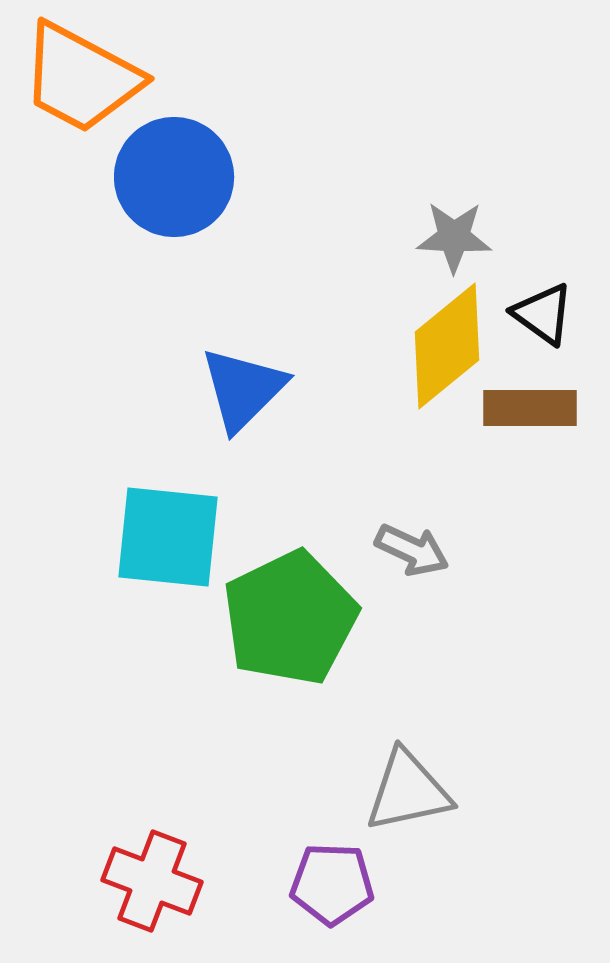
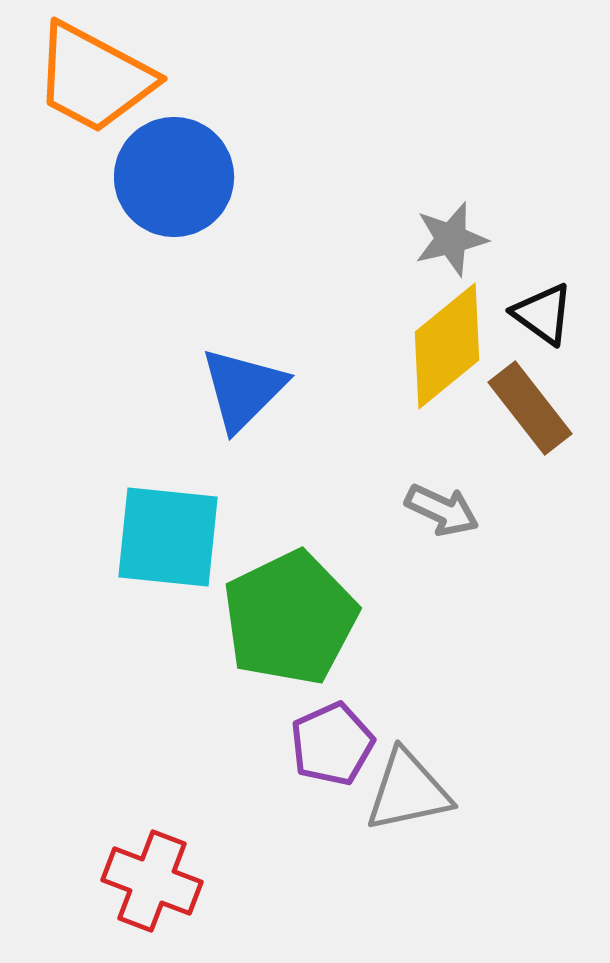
orange trapezoid: moved 13 px right
gray star: moved 3 px left, 2 px down; rotated 16 degrees counterclockwise
brown rectangle: rotated 52 degrees clockwise
gray arrow: moved 30 px right, 40 px up
purple pentagon: moved 140 px up; rotated 26 degrees counterclockwise
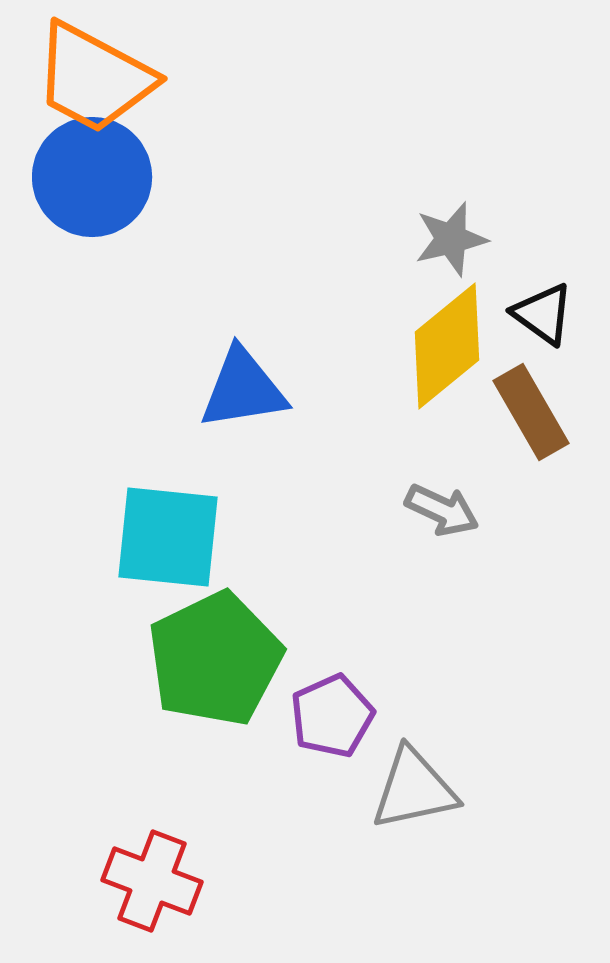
blue circle: moved 82 px left
blue triangle: rotated 36 degrees clockwise
brown rectangle: moved 1 px right, 4 px down; rotated 8 degrees clockwise
green pentagon: moved 75 px left, 41 px down
purple pentagon: moved 28 px up
gray triangle: moved 6 px right, 2 px up
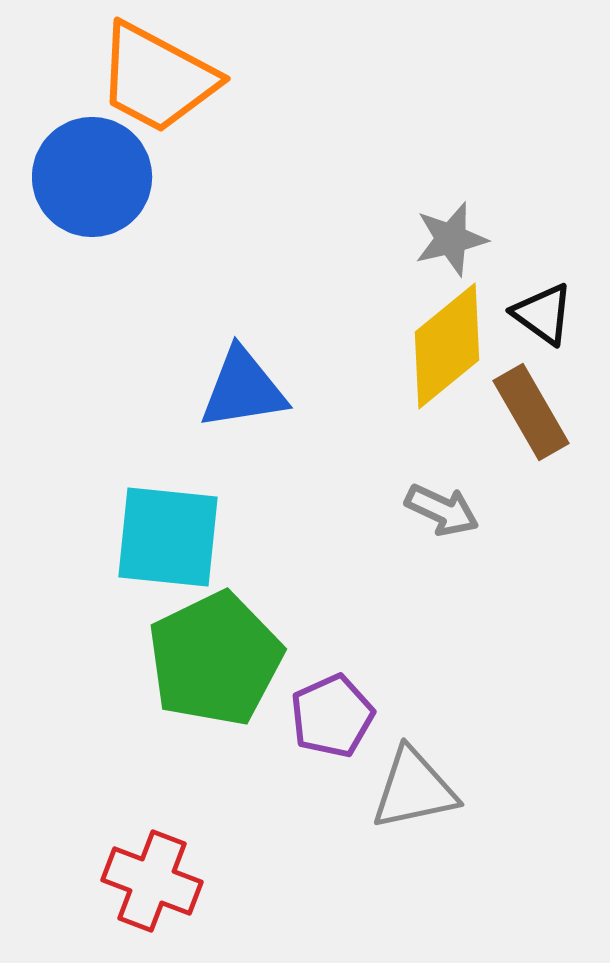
orange trapezoid: moved 63 px right
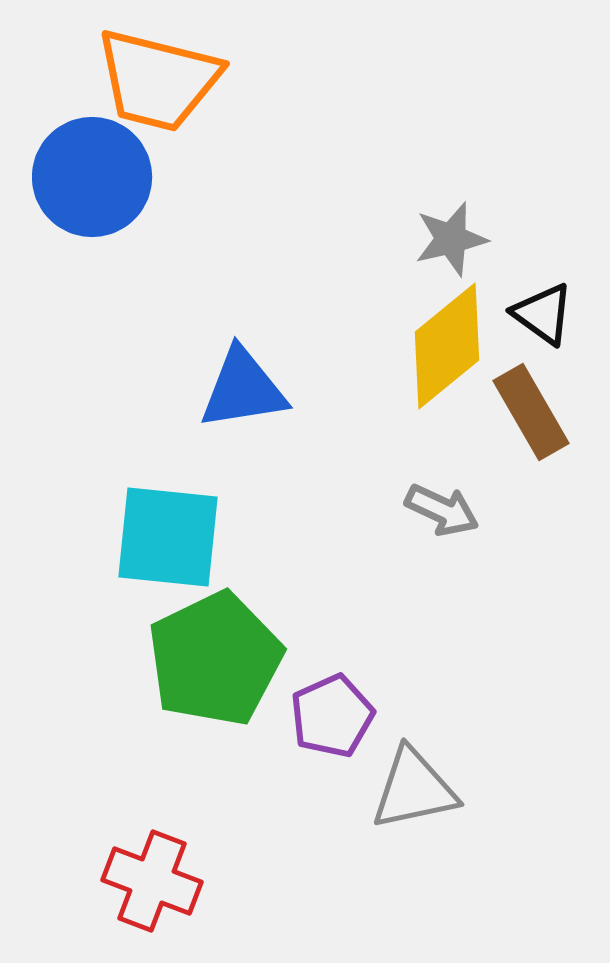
orange trapezoid: moved 1 px right, 2 px down; rotated 14 degrees counterclockwise
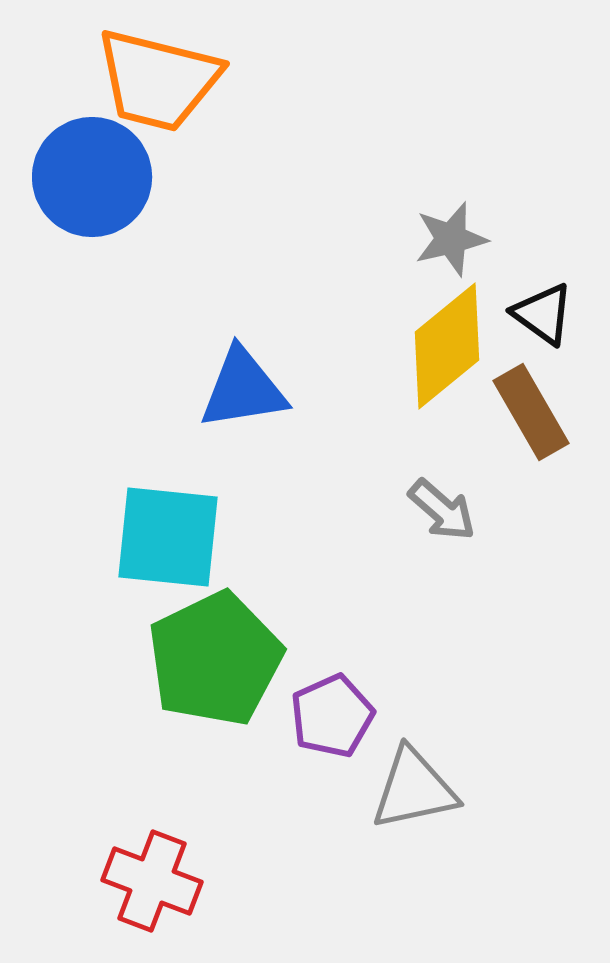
gray arrow: rotated 16 degrees clockwise
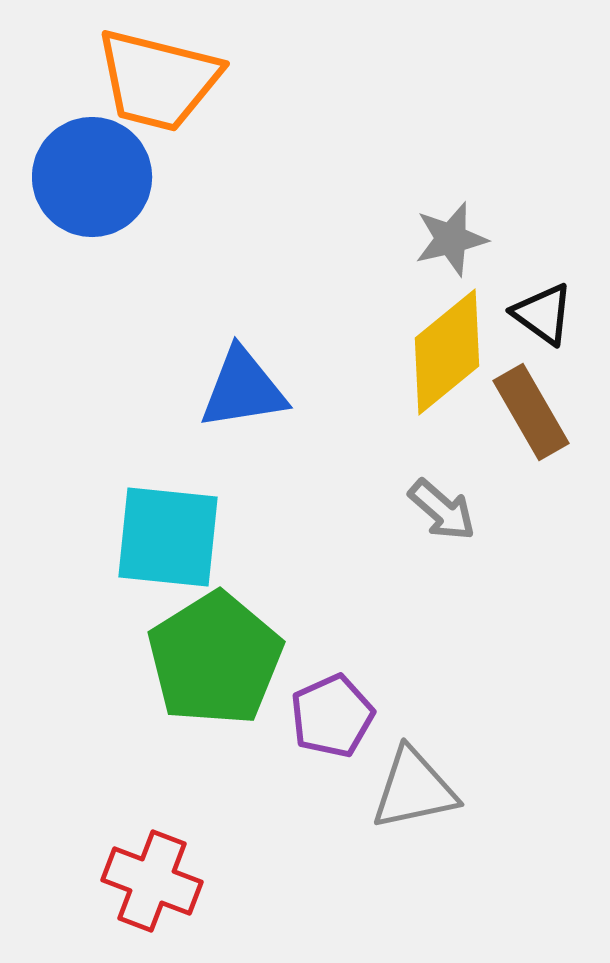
yellow diamond: moved 6 px down
green pentagon: rotated 6 degrees counterclockwise
